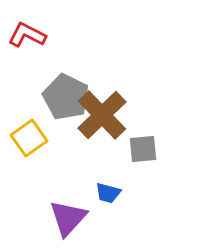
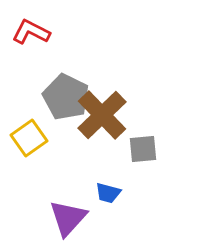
red L-shape: moved 4 px right, 3 px up
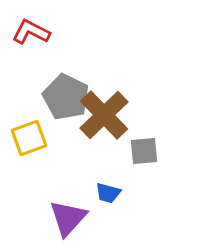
brown cross: moved 2 px right
yellow square: rotated 15 degrees clockwise
gray square: moved 1 px right, 2 px down
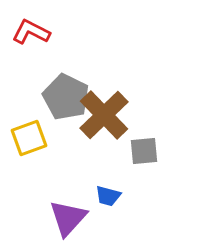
blue trapezoid: moved 3 px down
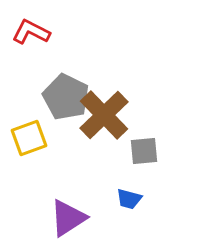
blue trapezoid: moved 21 px right, 3 px down
purple triangle: rotated 15 degrees clockwise
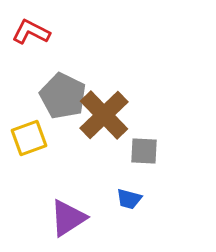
gray pentagon: moved 3 px left, 1 px up
gray square: rotated 8 degrees clockwise
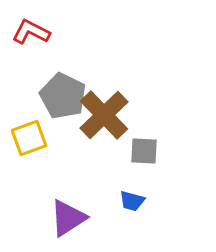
blue trapezoid: moved 3 px right, 2 px down
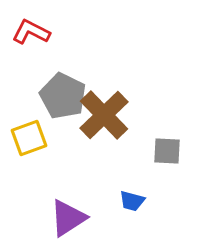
gray square: moved 23 px right
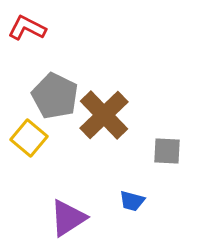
red L-shape: moved 4 px left, 4 px up
gray pentagon: moved 8 px left
yellow square: rotated 30 degrees counterclockwise
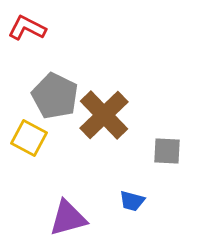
yellow square: rotated 12 degrees counterclockwise
purple triangle: rotated 18 degrees clockwise
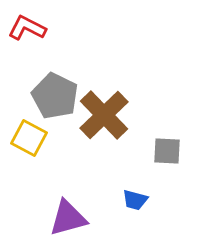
blue trapezoid: moved 3 px right, 1 px up
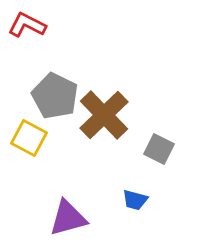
red L-shape: moved 3 px up
gray square: moved 8 px left, 2 px up; rotated 24 degrees clockwise
